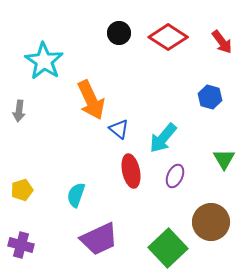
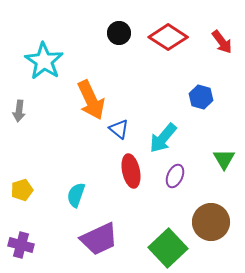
blue hexagon: moved 9 px left
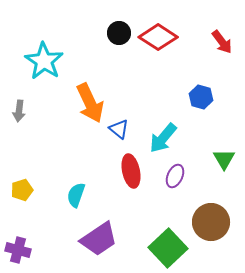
red diamond: moved 10 px left
orange arrow: moved 1 px left, 3 px down
purple trapezoid: rotated 9 degrees counterclockwise
purple cross: moved 3 px left, 5 px down
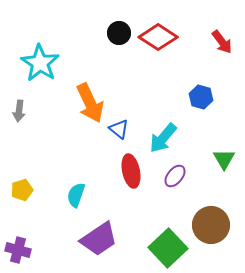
cyan star: moved 4 px left, 2 px down
purple ellipse: rotated 15 degrees clockwise
brown circle: moved 3 px down
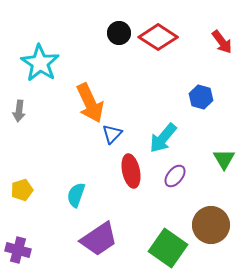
blue triangle: moved 7 px left, 5 px down; rotated 35 degrees clockwise
green square: rotated 12 degrees counterclockwise
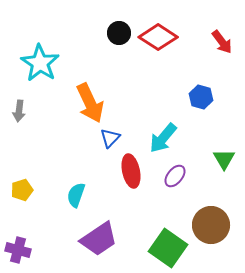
blue triangle: moved 2 px left, 4 px down
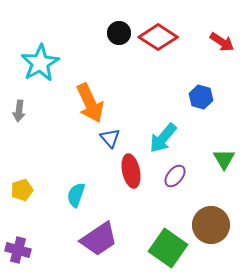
red arrow: rotated 20 degrees counterclockwise
cyan star: rotated 9 degrees clockwise
blue triangle: rotated 25 degrees counterclockwise
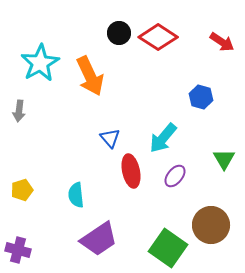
orange arrow: moved 27 px up
cyan semicircle: rotated 25 degrees counterclockwise
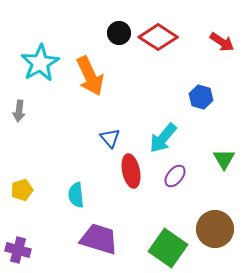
brown circle: moved 4 px right, 4 px down
purple trapezoid: rotated 129 degrees counterclockwise
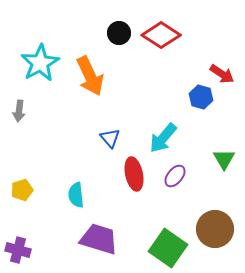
red diamond: moved 3 px right, 2 px up
red arrow: moved 32 px down
red ellipse: moved 3 px right, 3 px down
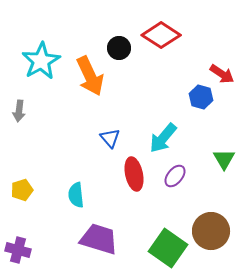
black circle: moved 15 px down
cyan star: moved 1 px right, 2 px up
brown circle: moved 4 px left, 2 px down
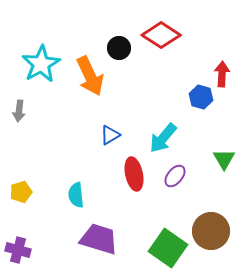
cyan star: moved 3 px down
red arrow: rotated 120 degrees counterclockwise
blue triangle: moved 3 px up; rotated 40 degrees clockwise
yellow pentagon: moved 1 px left, 2 px down
